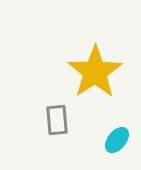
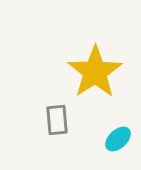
cyan ellipse: moved 1 px right, 1 px up; rotated 8 degrees clockwise
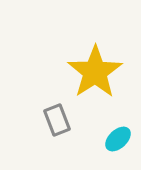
gray rectangle: rotated 16 degrees counterclockwise
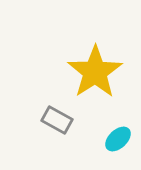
gray rectangle: rotated 40 degrees counterclockwise
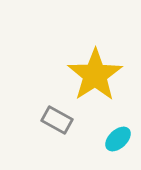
yellow star: moved 3 px down
